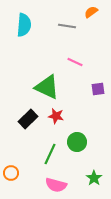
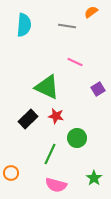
purple square: rotated 24 degrees counterclockwise
green circle: moved 4 px up
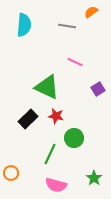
green circle: moved 3 px left
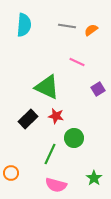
orange semicircle: moved 18 px down
pink line: moved 2 px right
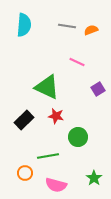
orange semicircle: rotated 16 degrees clockwise
black rectangle: moved 4 px left, 1 px down
green circle: moved 4 px right, 1 px up
green line: moved 2 px left, 2 px down; rotated 55 degrees clockwise
orange circle: moved 14 px right
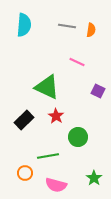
orange semicircle: rotated 120 degrees clockwise
purple square: moved 2 px down; rotated 32 degrees counterclockwise
red star: rotated 21 degrees clockwise
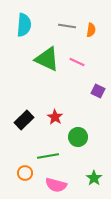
green triangle: moved 28 px up
red star: moved 1 px left, 1 px down
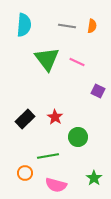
orange semicircle: moved 1 px right, 4 px up
green triangle: rotated 28 degrees clockwise
black rectangle: moved 1 px right, 1 px up
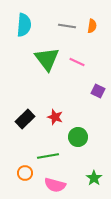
red star: rotated 14 degrees counterclockwise
pink semicircle: moved 1 px left
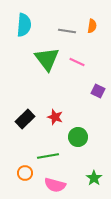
gray line: moved 5 px down
